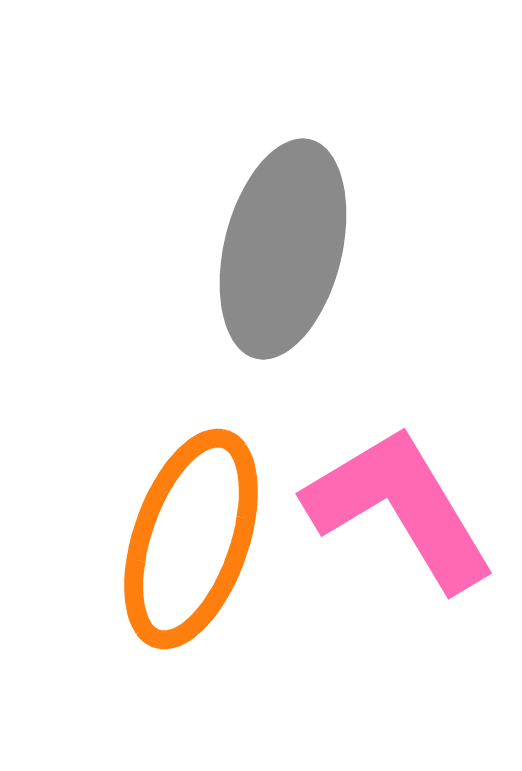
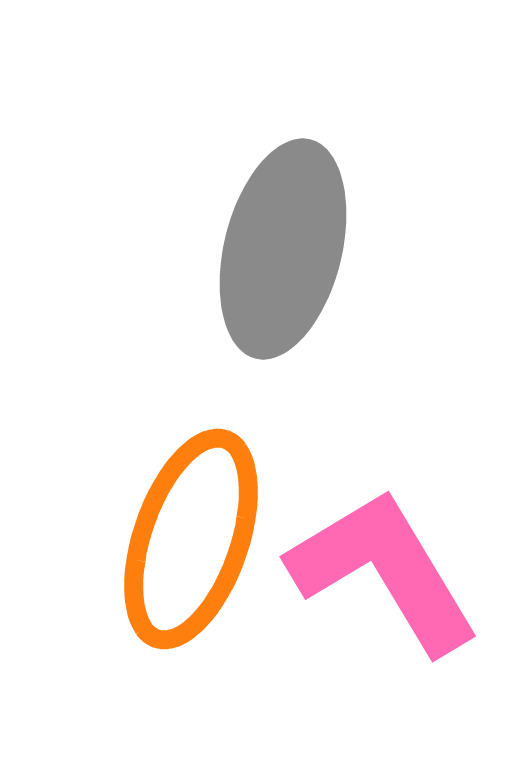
pink L-shape: moved 16 px left, 63 px down
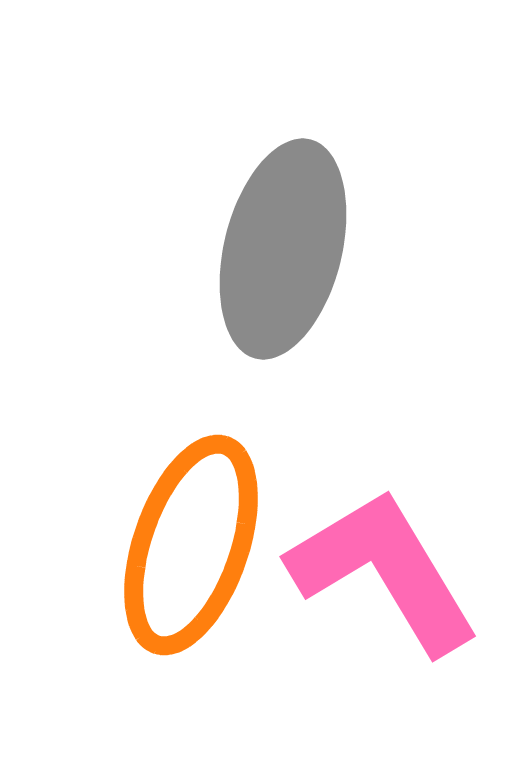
orange ellipse: moved 6 px down
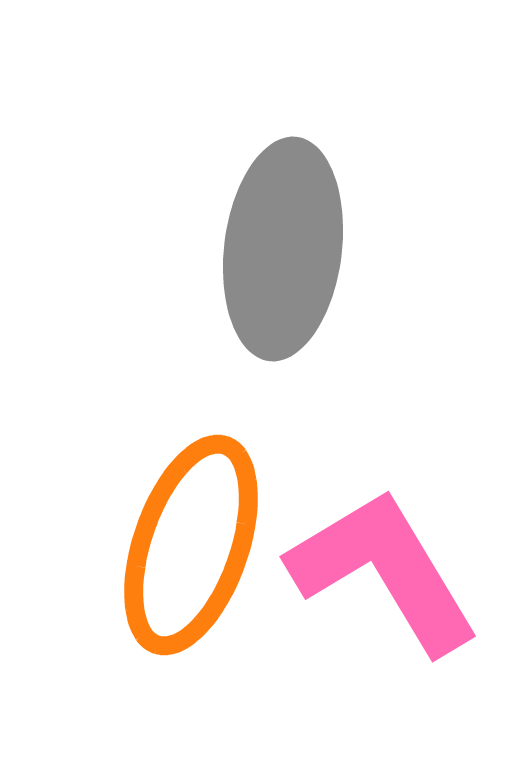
gray ellipse: rotated 7 degrees counterclockwise
